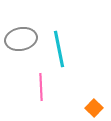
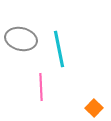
gray ellipse: rotated 24 degrees clockwise
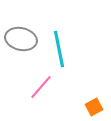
pink line: rotated 44 degrees clockwise
orange square: moved 1 px up; rotated 18 degrees clockwise
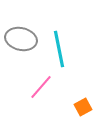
orange square: moved 11 px left
